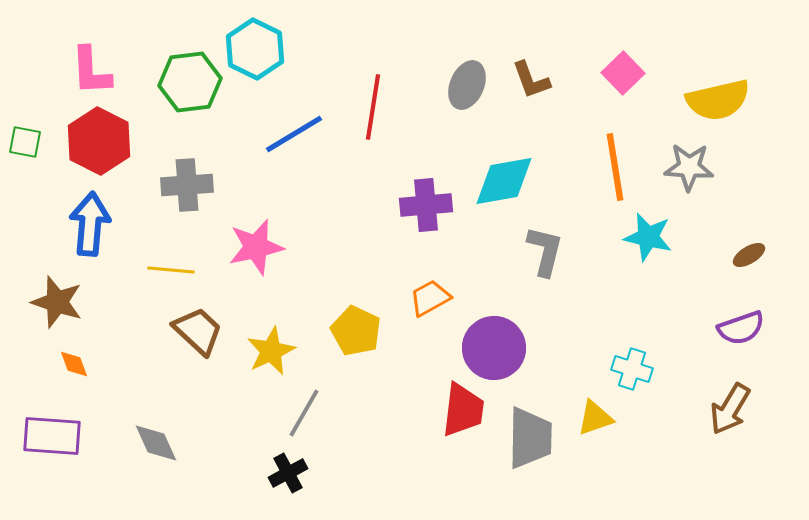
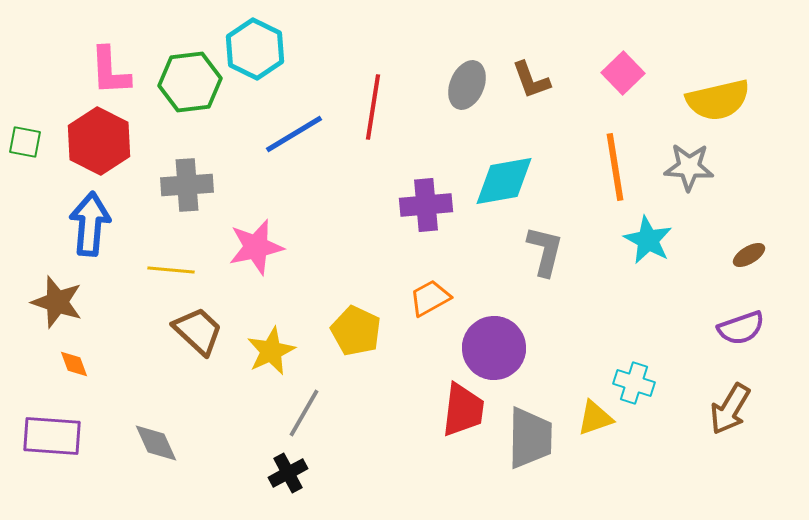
pink L-shape: moved 19 px right
cyan star: moved 3 px down; rotated 15 degrees clockwise
cyan cross: moved 2 px right, 14 px down
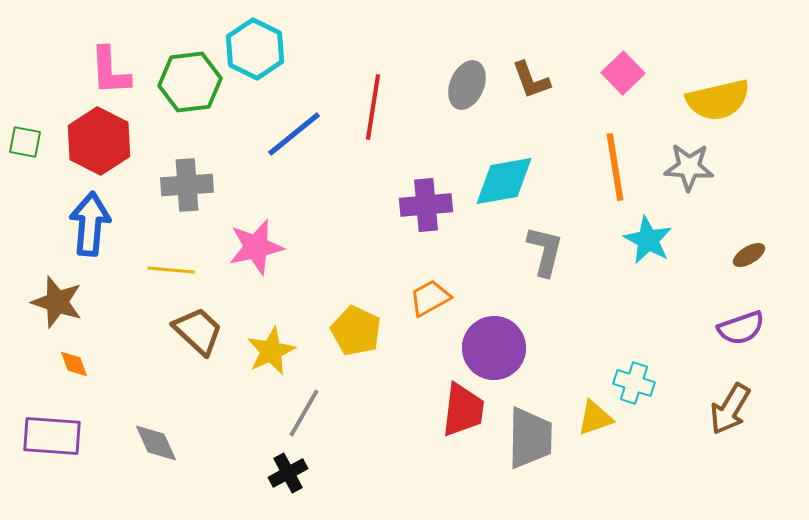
blue line: rotated 8 degrees counterclockwise
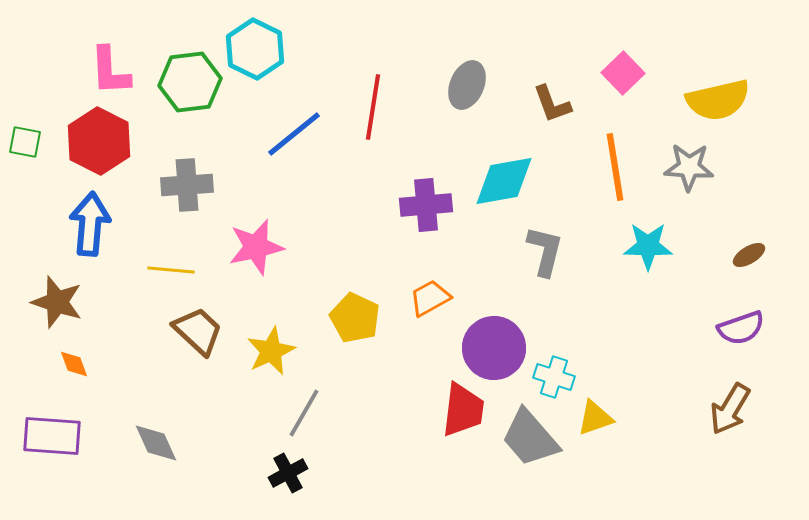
brown L-shape: moved 21 px right, 24 px down
cyan star: moved 6 px down; rotated 27 degrees counterclockwise
yellow pentagon: moved 1 px left, 13 px up
cyan cross: moved 80 px left, 6 px up
gray trapezoid: rotated 138 degrees clockwise
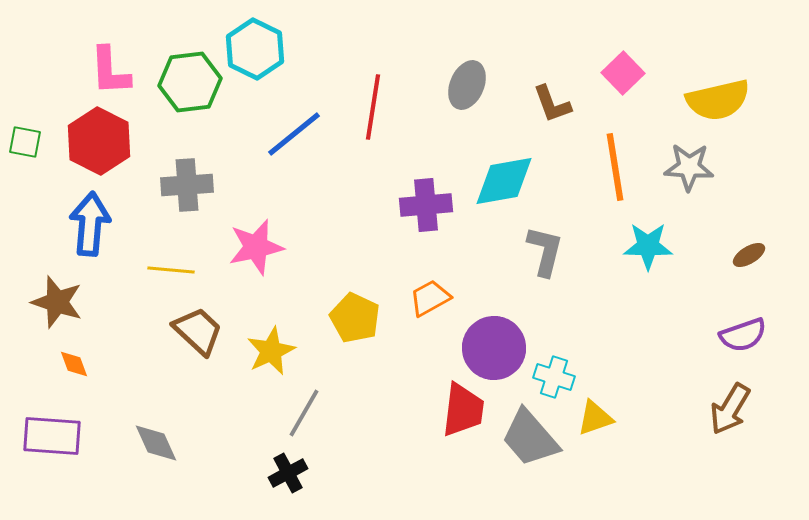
purple semicircle: moved 2 px right, 7 px down
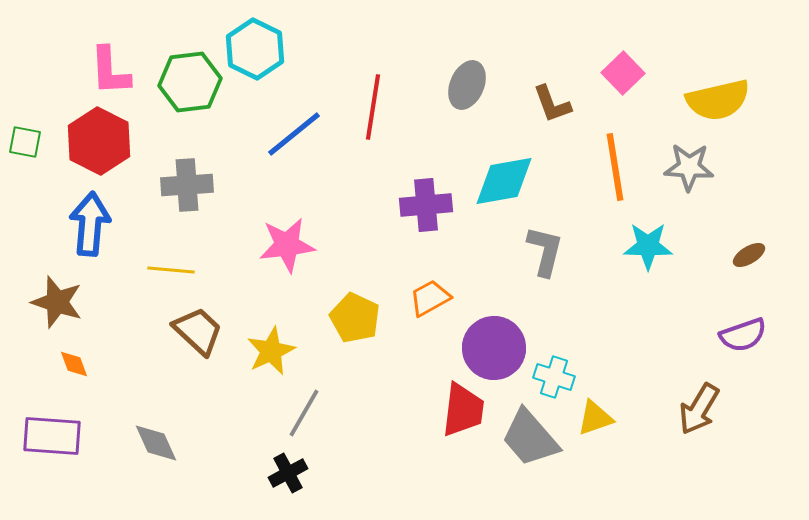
pink star: moved 31 px right, 2 px up; rotated 6 degrees clockwise
brown arrow: moved 31 px left
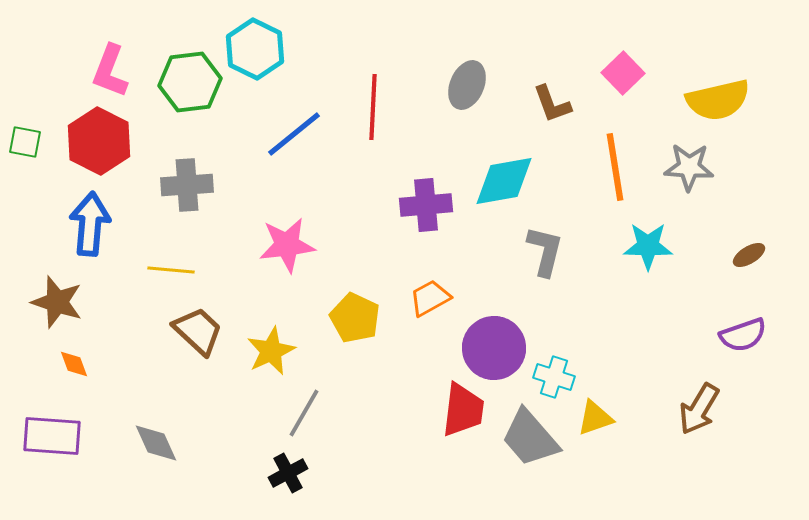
pink L-shape: rotated 24 degrees clockwise
red line: rotated 6 degrees counterclockwise
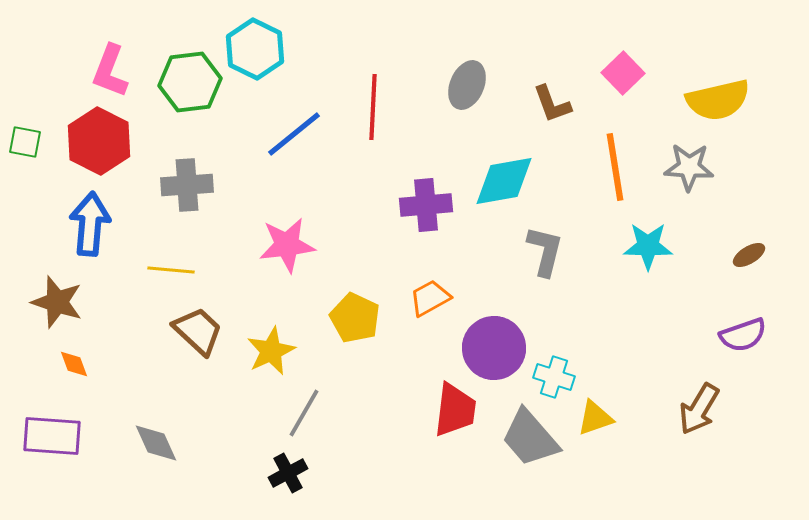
red trapezoid: moved 8 px left
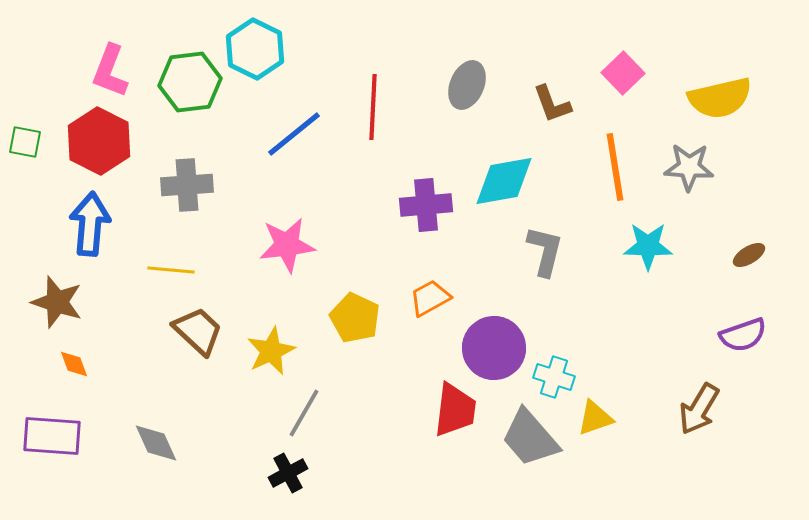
yellow semicircle: moved 2 px right, 2 px up
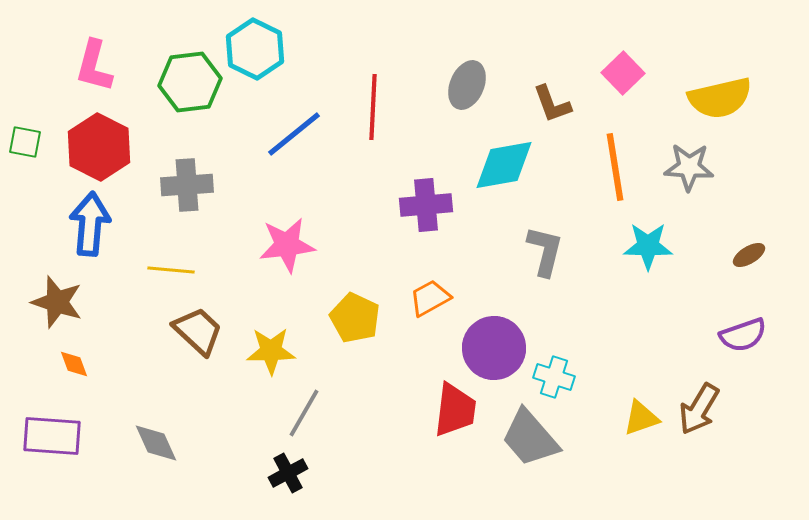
pink L-shape: moved 16 px left, 5 px up; rotated 6 degrees counterclockwise
red hexagon: moved 6 px down
cyan diamond: moved 16 px up
yellow star: rotated 24 degrees clockwise
yellow triangle: moved 46 px right
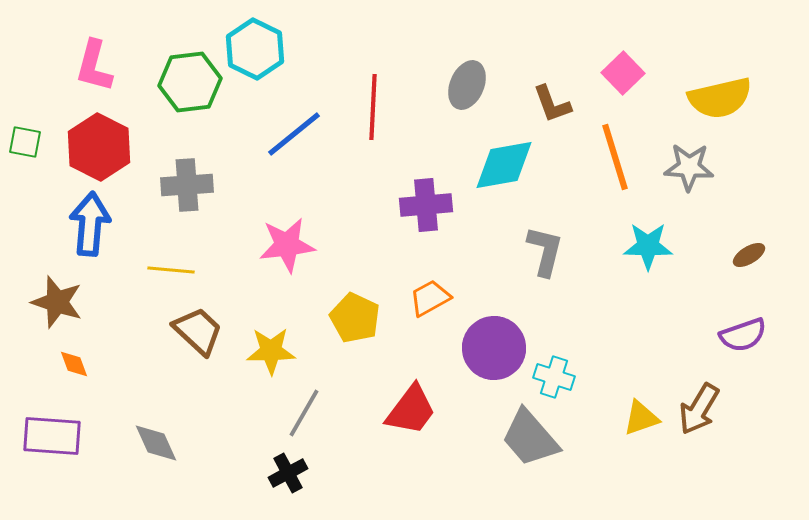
orange line: moved 10 px up; rotated 8 degrees counterclockwise
red trapezoid: moved 44 px left; rotated 30 degrees clockwise
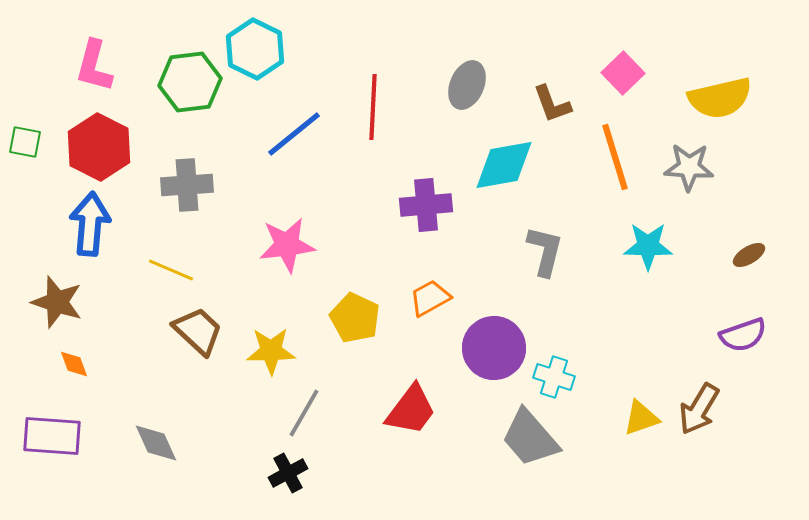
yellow line: rotated 18 degrees clockwise
